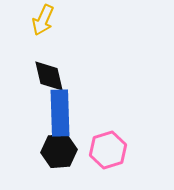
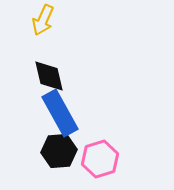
blue rectangle: rotated 27 degrees counterclockwise
pink hexagon: moved 8 px left, 9 px down
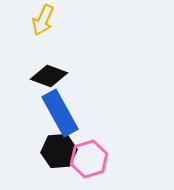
black diamond: rotated 57 degrees counterclockwise
pink hexagon: moved 11 px left
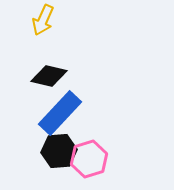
black diamond: rotated 6 degrees counterclockwise
blue rectangle: rotated 72 degrees clockwise
